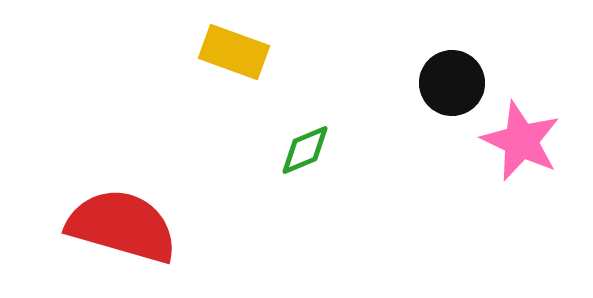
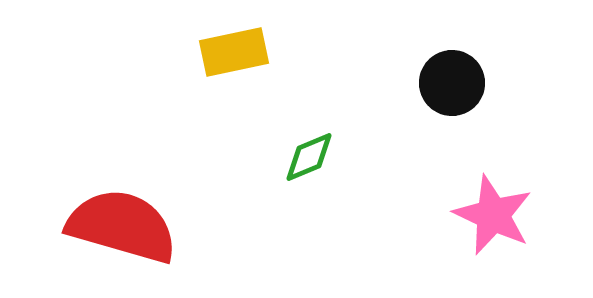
yellow rectangle: rotated 32 degrees counterclockwise
pink star: moved 28 px left, 74 px down
green diamond: moved 4 px right, 7 px down
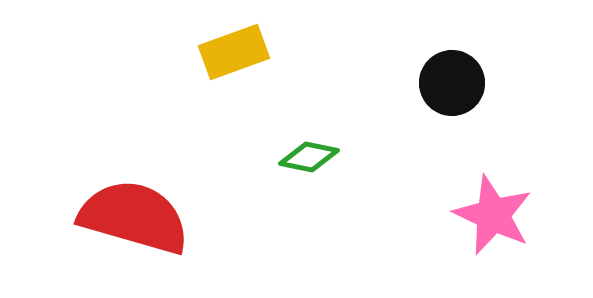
yellow rectangle: rotated 8 degrees counterclockwise
green diamond: rotated 34 degrees clockwise
red semicircle: moved 12 px right, 9 px up
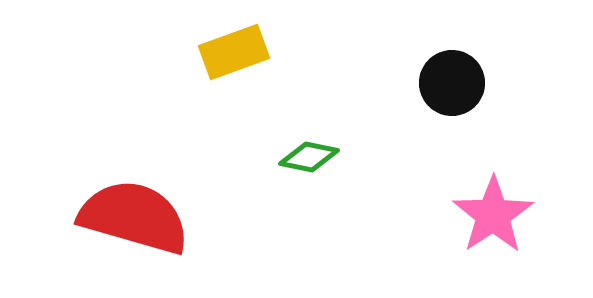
pink star: rotated 14 degrees clockwise
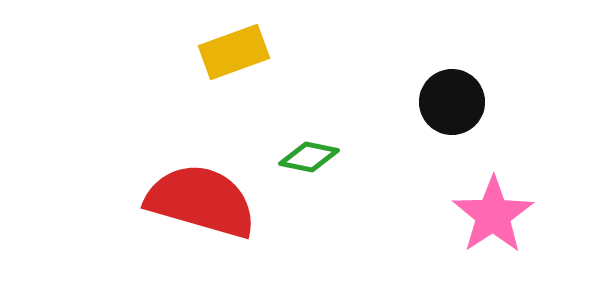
black circle: moved 19 px down
red semicircle: moved 67 px right, 16 px up
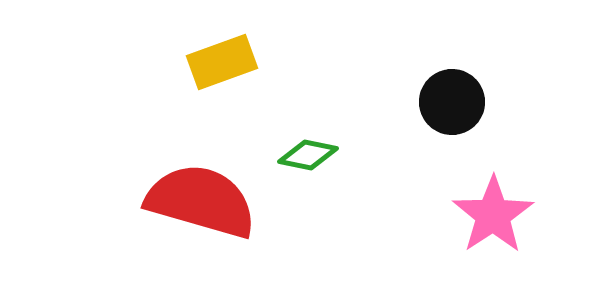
yellow rectangle: moved 12 px left, 10 px down
green diamond: moved 1 px left, 2 px up
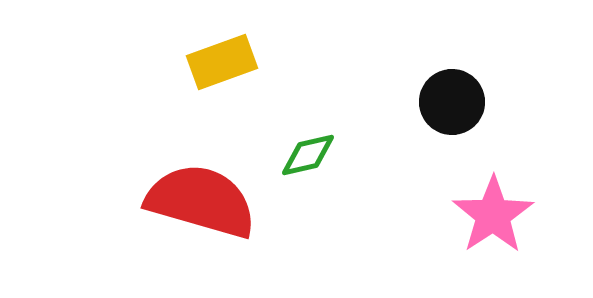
green diamond: rotated 24 degrees counterclockwise
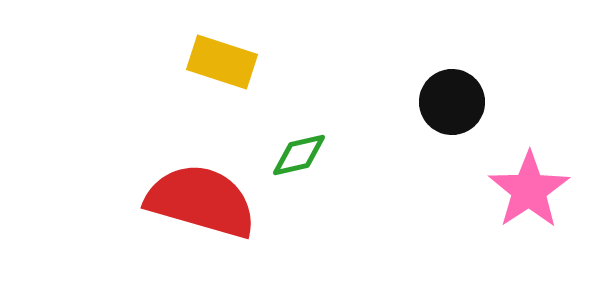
yellow rectangle: rotated 38 degrees clockwise
green diamond: moved 9 px left
pink star: moved 36 px right, 25 px up
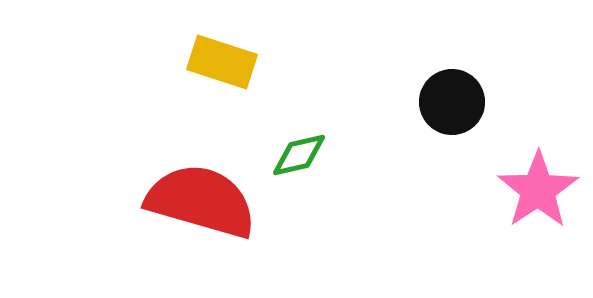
pink star: moved 9 px right
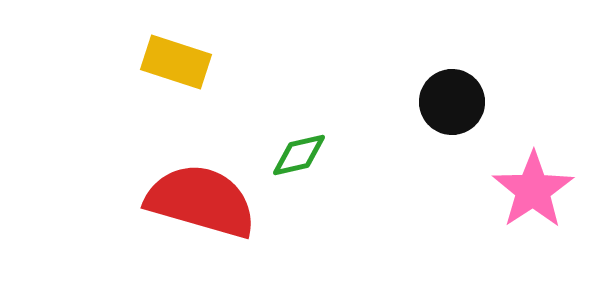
yellow rectangle: moved 46 px left
pink star: moved 5 px left
